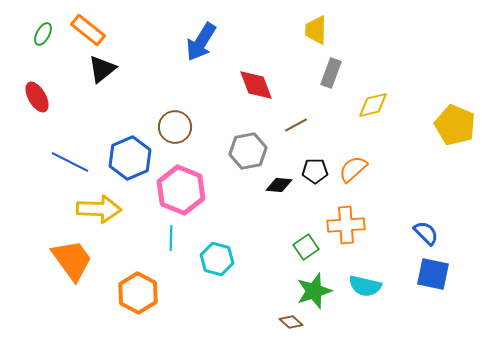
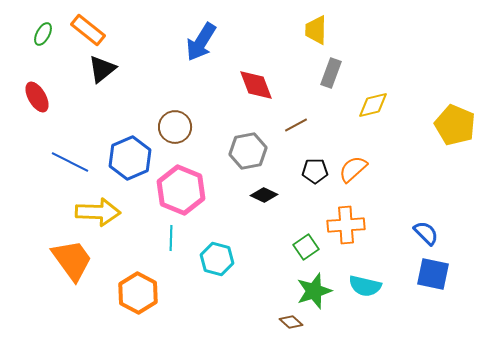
black diamond: moved 15 px left, 10 px down; rotated 20 degrees clockwise
yellow arrow: moved 1 px left, 3 px down
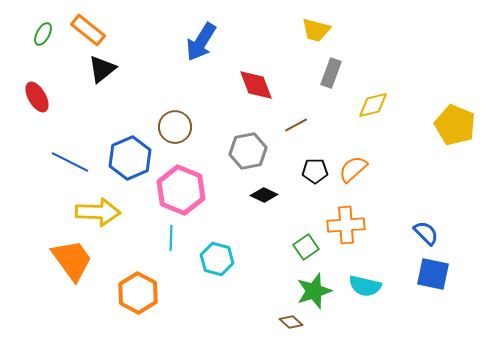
yellow trapezoid: rotated 76 degrees counterclockwise
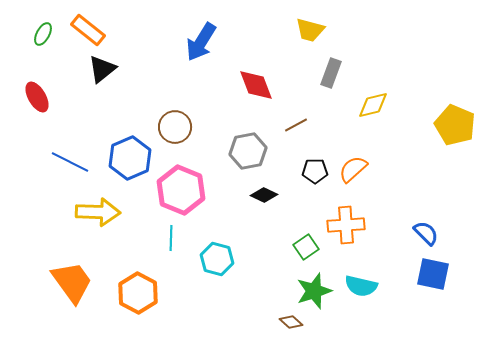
yellow trapezoid: moved 6 px left
orange trapezoid: moved 22 px down
cyan semicircle: moved 4 px left
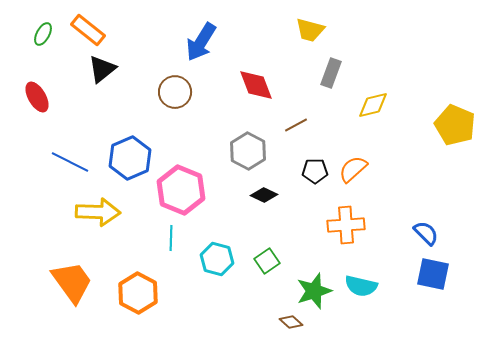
brown circle: moved 35 px up
gray hexagon: rotated 21 degrees counterclockwise
green square: moved 39 px left, 14 px down
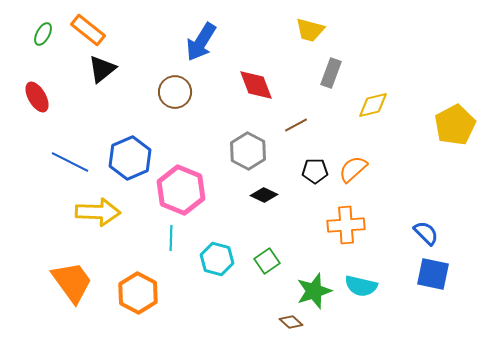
yellow pentagon: rotated 21 degrees clockwise
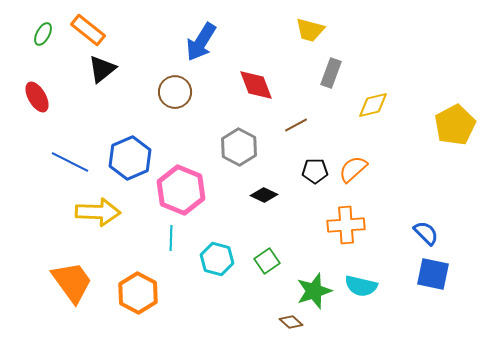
gray hexagon: moved 9 px left, 4 px up
